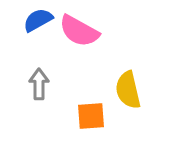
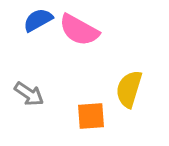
pink semicircle: moved 1 px up
gray arrow: moved 10 px left, 10 px down; rotated 124 degrees clockwise
yellow semicircle: moved 1 px right, 1 px up; rotated 30 degrees clockwise
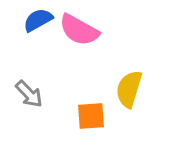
gray arrow: rotated 12 degrees clockwise
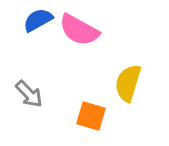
yellow semicircle: moved 1 px left, 6 px up
orange square: rotated 20 degrees clockwise
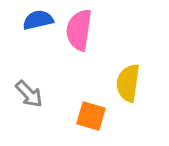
blue semicircle: rotated 16 degrees clockwise
pink semicircle: rotated 69 degrees clockwise
yellow semicircle: rotated 9 degrees counterclockwise
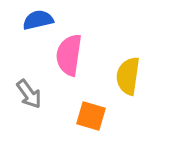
pink semicircle: moved 10 px left, 25 px down
yellow semicircle: moved 7 px up
gray arrow: rotated 8 degrees clockwise
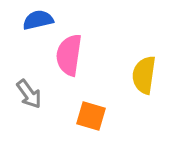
yellow semicircle: moved 16 px right, 1 px up
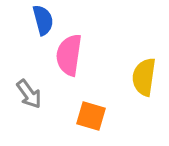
blue semicircle: moved 5 px right; rotated 88 degrees clockwise
yellow semicircle: moved 2 px down
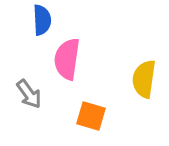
blue semicircle: moved 1 px left; rotated 12 degrees clockwise
pink semicircle: moved 2 px left, 4 px down
yellow semicircle: moved 2 px down
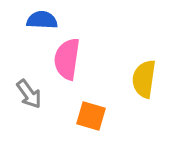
blue semicircle: rotated 84 degrees counterclockwise
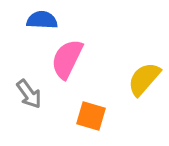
pink semicircle: rotated 18 degrees clockwise
yellow semicircle: rotated 33 degrees clockwise
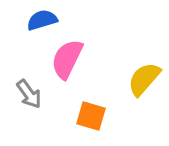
blue semicircle: rotated 20 degrees counterclockwise
